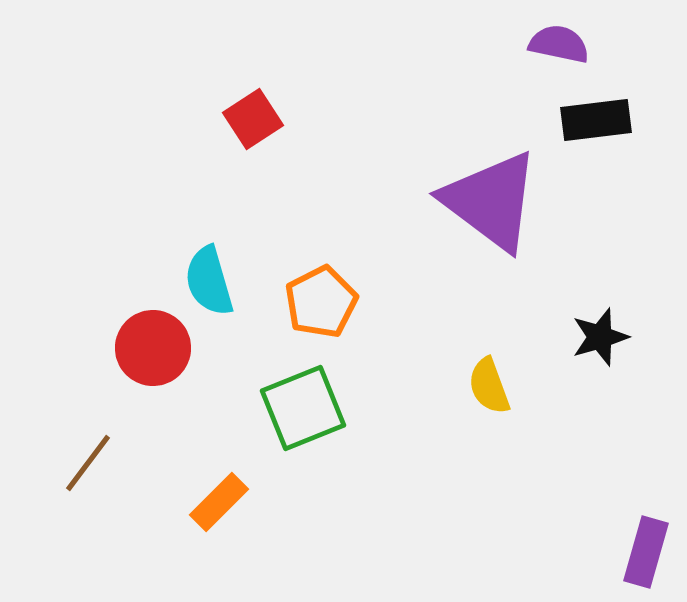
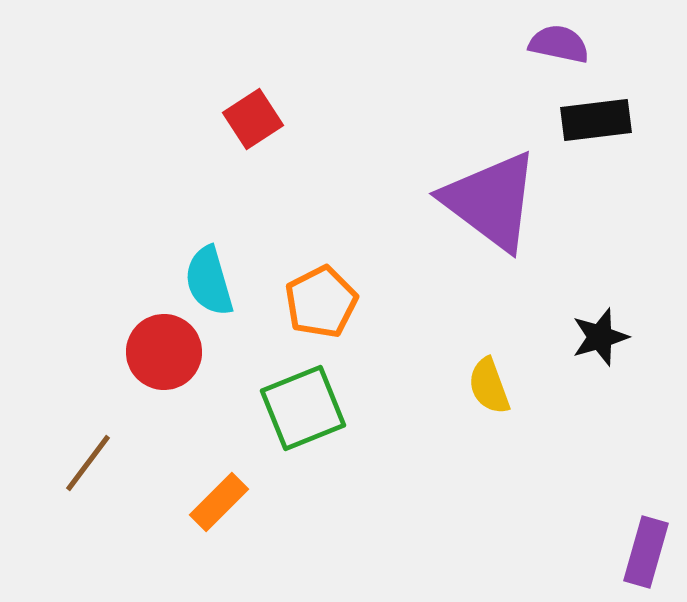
red circle: moved 11 px right, 4 px down
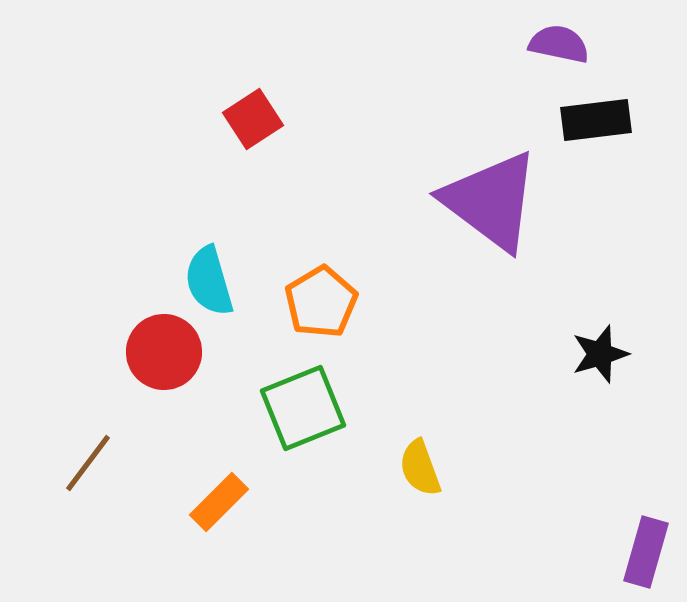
orange pentagon: rotated 4 degrees counterclockwise
black star: moved 17 px down
yellow semicircle: moved 69 px left, 82 px down
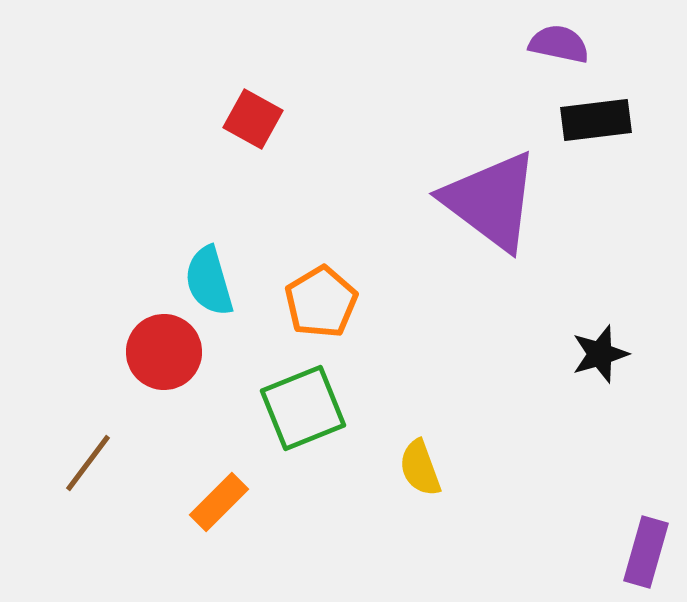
red square: rotated 28 degrees counterclockwise
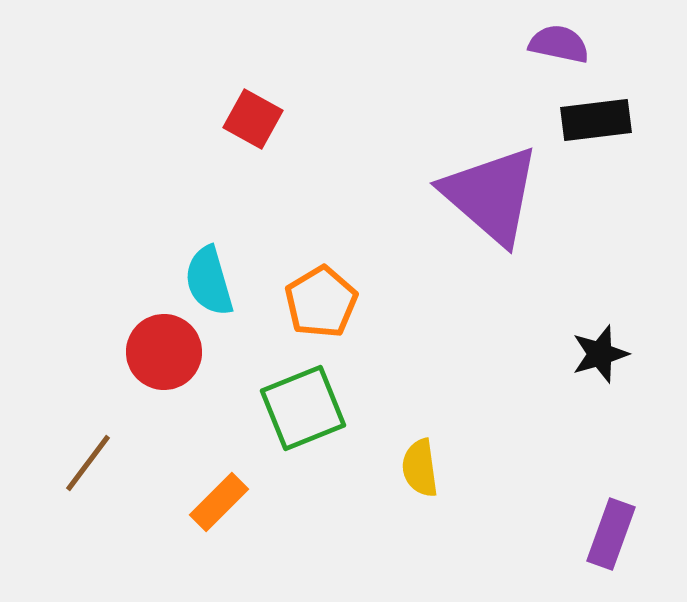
purple triangle: moved 6 px up; rotated 4 degrees clockwise
yellow semicircle: rotated 12 degrees clockwise
purple rectangle: moved 35 px left, 18 px up; rotated 4 degrees clockwise
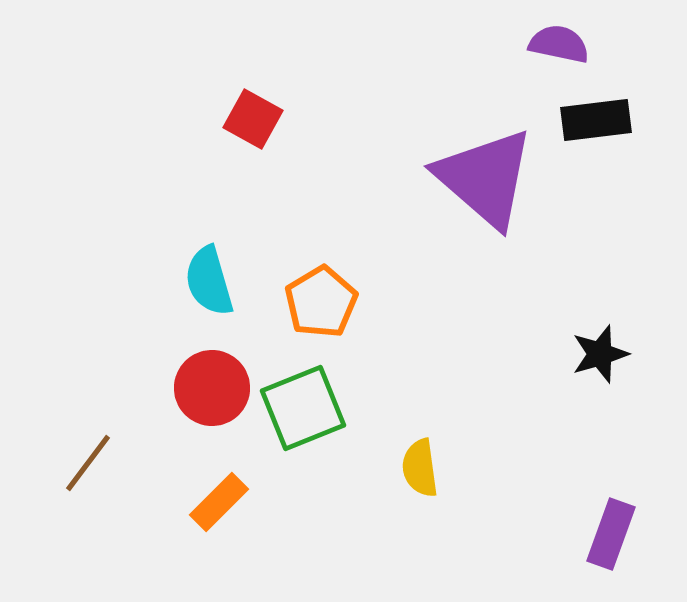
purple triangle: moved 6 px left, 17 px up
red circle: moved 48 px right, 36 px down
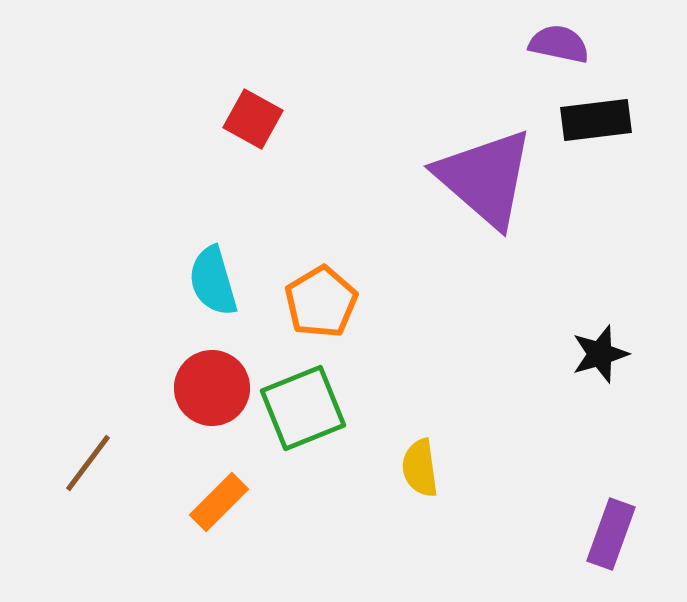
cyan semicircle: moved 4 px right
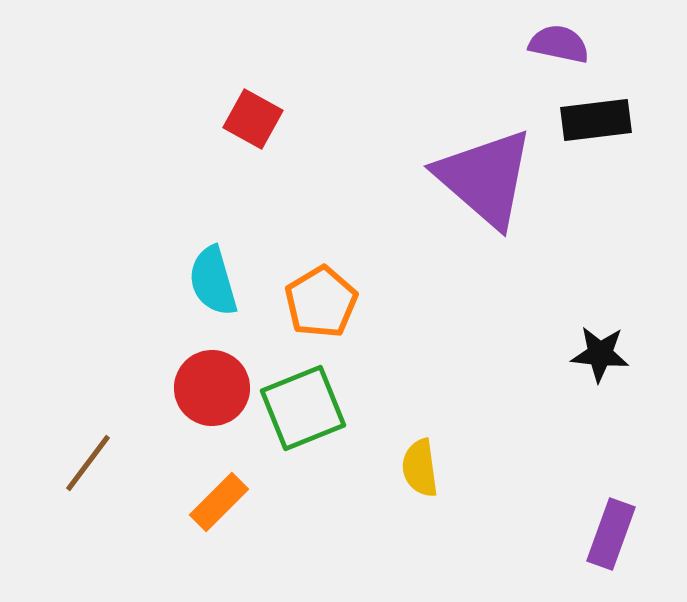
black star: rotated 22 degrees clockwise
